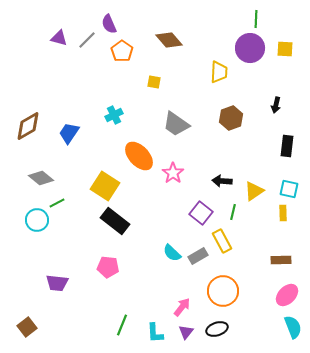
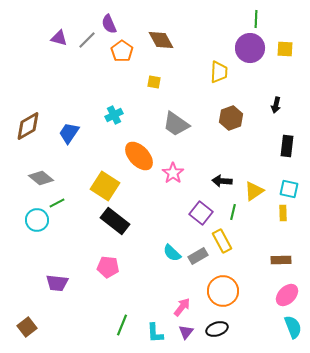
brown diamond at (169, 40): moved 8 px left; rotated 12 degrees clockwise
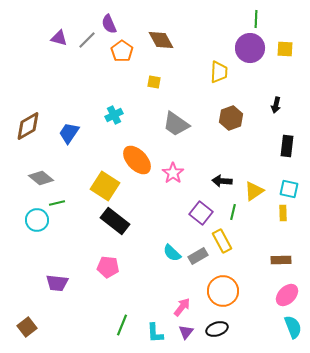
orange ellipse at (139, 156): moved 2 px left, 4 px down
green line at (57, 203): rotated 14 degrees clockwise
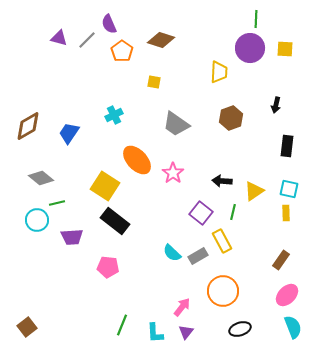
brown diamond at (161, 40): rotated 44 degrees counterclockwise
yellow rectangle at (283, 213): moved 3 px right
brown rectangle at (281, 260): rotated 54 degrees counterclockwise
purple trapezoid at (57, 283): moved 15 px right, 46 px up; rotated 10 degrees counterclockwise
black ellipse at (217, 329): moved 23 px right
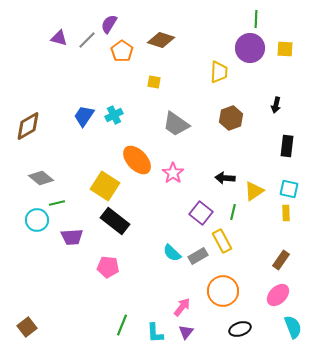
purple semicircle at (109, 24): rotated 54 degrees clockwise
blue trapezoid at (69, 133): moved 15 px right, 17 px up
black arrow at (222, 181): moved 3 px right, 3 px up
pink ellipse at (287, 295): moved 9 px left
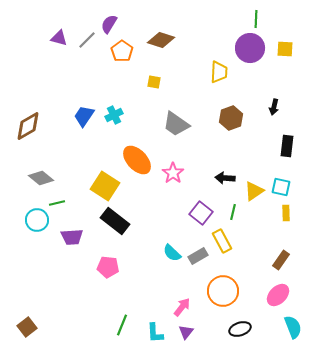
black arrow at (276, 105): moved 2 px left, 2 px down
cyan square at (289, 189): moved 8 px left, 2 px up
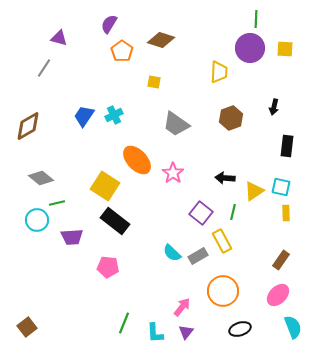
gray line at (87, 40): moved 43 px left, 28 px down; rotated 12 degrees counterclockwise
green line at (122, 325): moved 2 px right, 2 px up
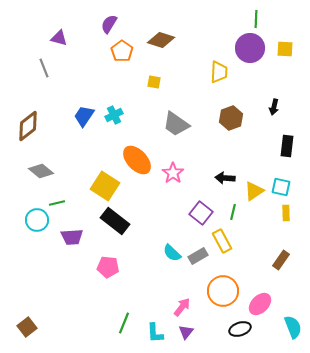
gray line at (44, 68): rotated 54 degrees counterclockwise
brown diamond at (28, 126): rotated 8 degrees counterclockwise
gray diamond at (41, 178): moved 7 px up
pink ellipse at (278, 295): moved 18 px left, 9 px down
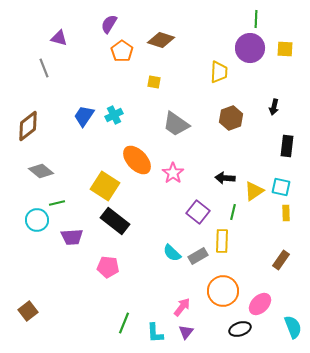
purple square at (201, 213): moved 3 px left, 1 px up
yellow rectangle at (222, 241): rotated 30 degrees clockwise
brown square at (27, 327): moved 1 px right, 16 px up
